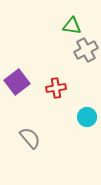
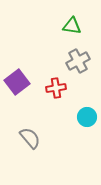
gray cross: moved 8 px left, 11 px down
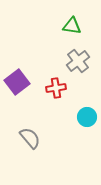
gray cross: rotated 10 degrees counterclockwise
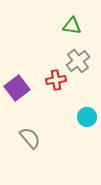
purple square: moved 6 px down
red cross: moved 8 px up
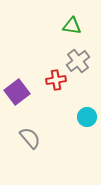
purple square: moved 4 px down
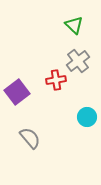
green triangle: moved 2 px right, 1 px up; rotated 36 degrees clockwise
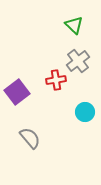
cyan circle: moved 2 px left, 5 px up
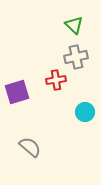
gray cross: moved 2 px left, 4 px up; rotated 25 degrees clockwise
purple square: rotated 20 degrees clockwise
gray semicircle: moved 9 px down; rotated 10 degrees counterclockwise
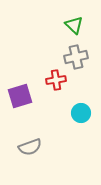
purple square: moved 3 px right, 4 px down
cyan circle: moved 4 px left, 1 px down
gray semicircle: rotated 120 degrees clockwise
